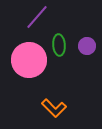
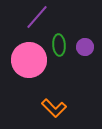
purple circle: moved 2 px left, 1 px down
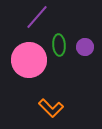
orange L-shape: moved 3 px left
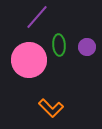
purple circle: moved 2 px right
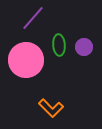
purple line: moved 4 px left, 1 px down
purple circle: moved 3 px left
pink circle: moved 3 px left
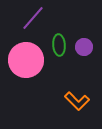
orange L-shape: moved 26 px right, 7 px up
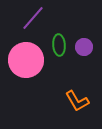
orange L-shape: rotated 15 degrees clockwise
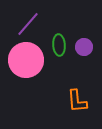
purple line: moved 5 px left, 6 px down
orange L-shape: rotated 25 degrees clockwise
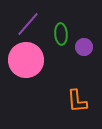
green ellipse: moved 2 px right, 11 px up
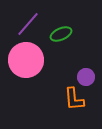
green ellipse: rotated 70 degrees clockwise
purple circle: moved 2 px right, 30 px down
orange L-shape: moved 3 px left, 2 px up
